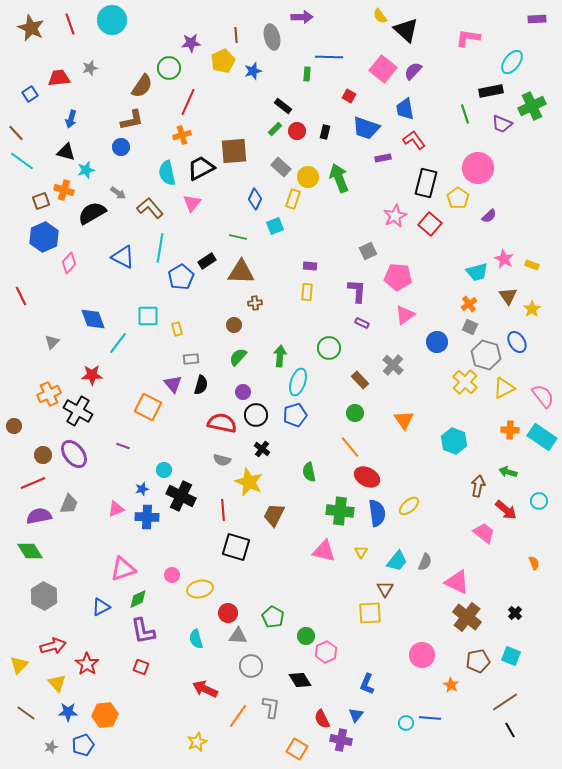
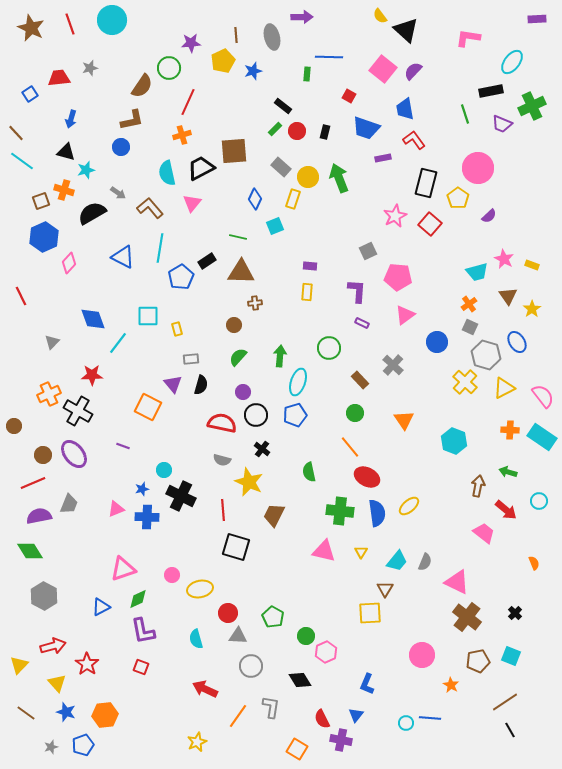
blue star at (68, 712): moved 2 px left; rotated 18 degrees clockwise
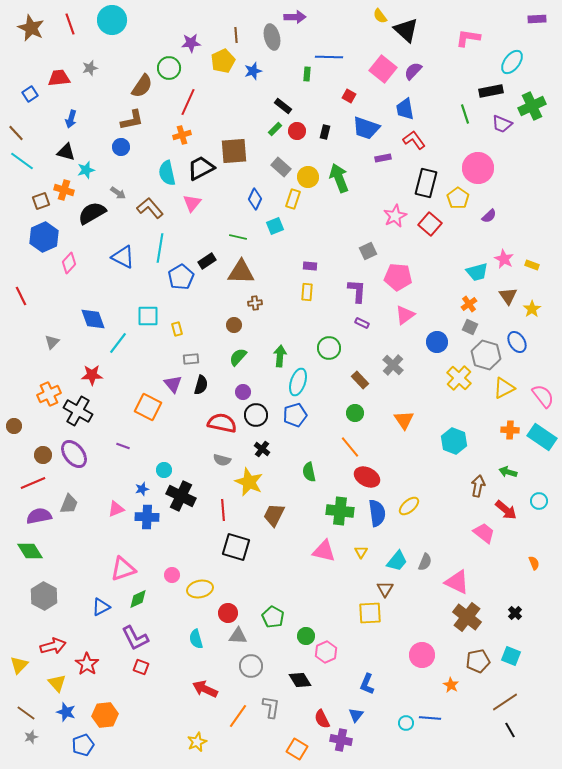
purple arrow at (302, 17): moved 7 px left
yellow cross at (465, 382): moved 6 px left, 4 px up
purple L-shape at (143, 631): moved 8 px left, 7 px down; rotated 16 degrees counterclockwise
gray star at (51, 747): moved 20 px left, 10 px up
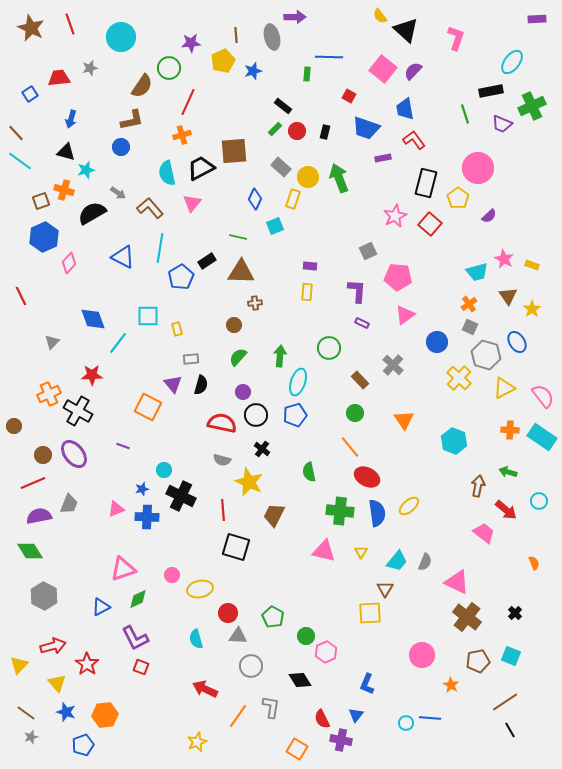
cyan circle at (112, 20): moved 9 px right, 17 px down
pink L-shape at (468, 38): moved 12 px left; rotated 100 degrees clockwise
cyan line at (22, 161): moved 2 px left
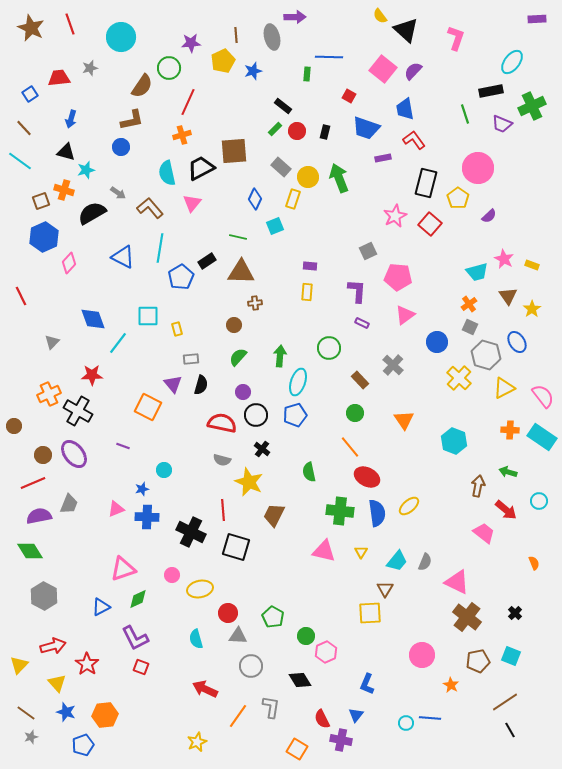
brown line at (16, 133): moved 8 px right, 5 px up
black cross at (181, 496): moved 10 px right, 36 px down
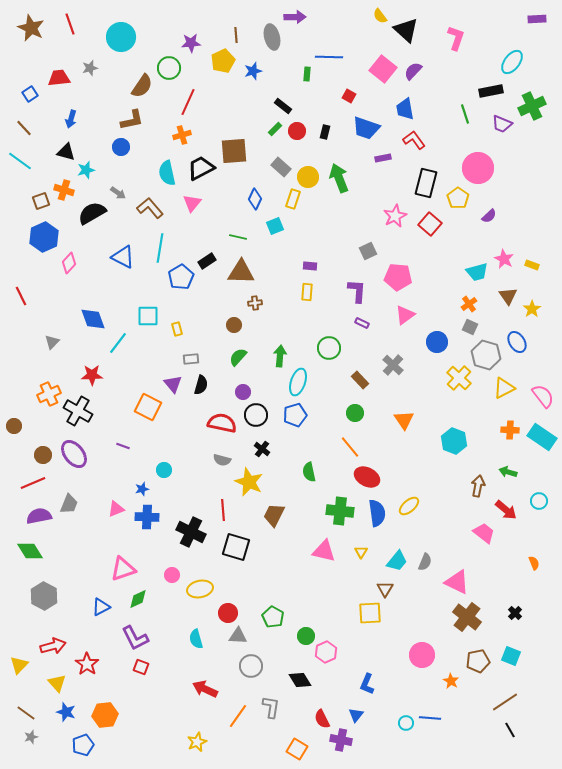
orange star at (451, 685): moved 4 px up
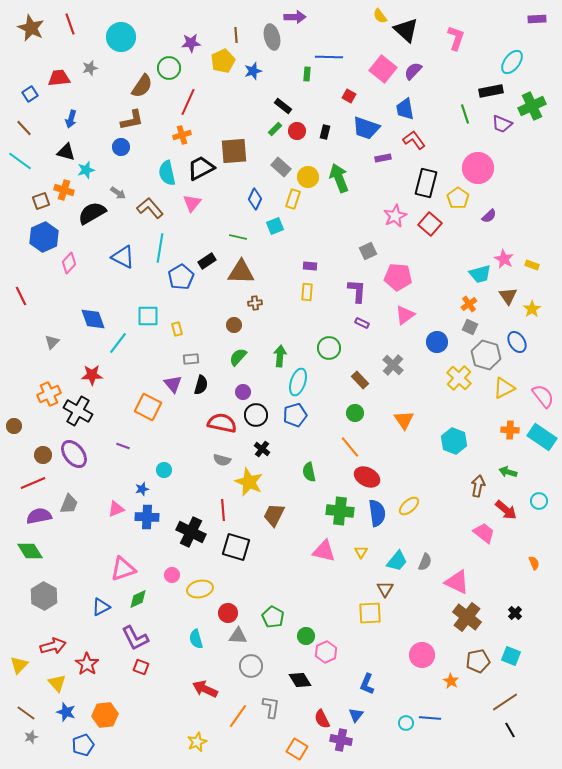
cyan trapezoid at (477, 272): moved 3 px right, 2 px down
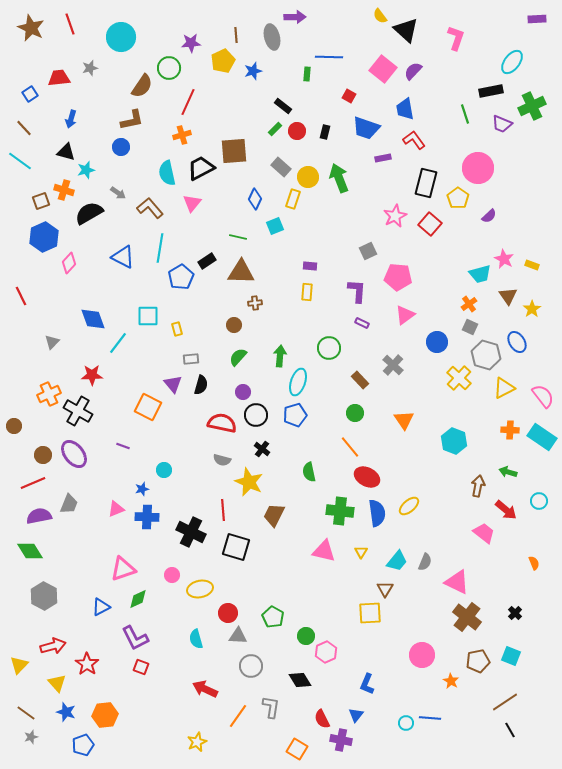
black semicircle at (92, 213): moved 3 px left
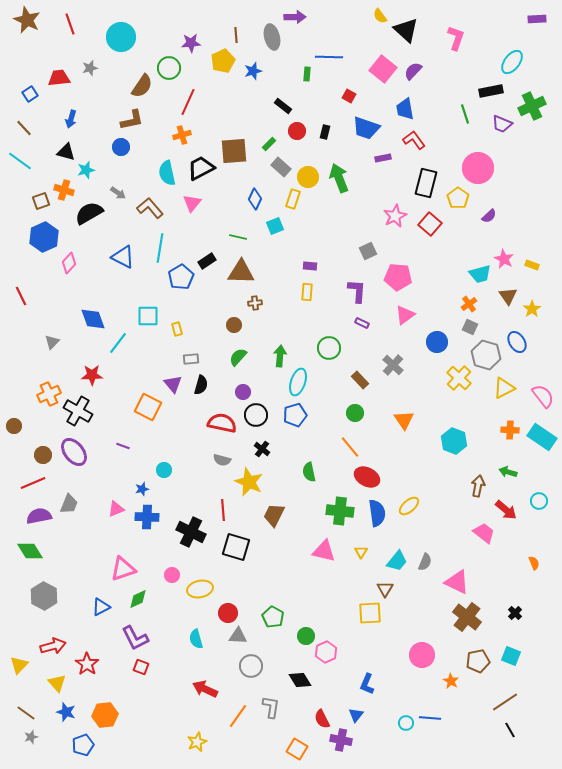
brown star at (31, 28): moved 4 px left, 8 px up
green rectangle at (275, 129): moved 6 px left, 15 px down
purple ellipse at (74, 454): moved 2 px up
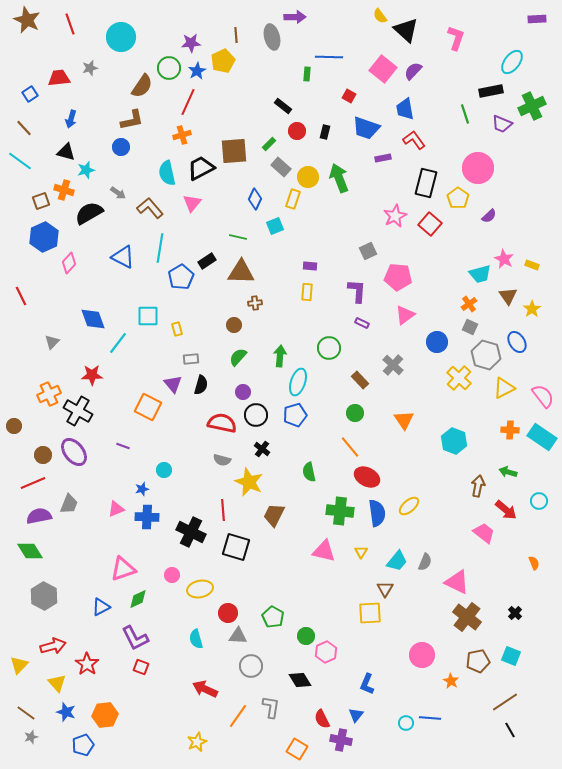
blue star at (253, 71): moved 56 px left; rotated 12 degrees counterclockwise
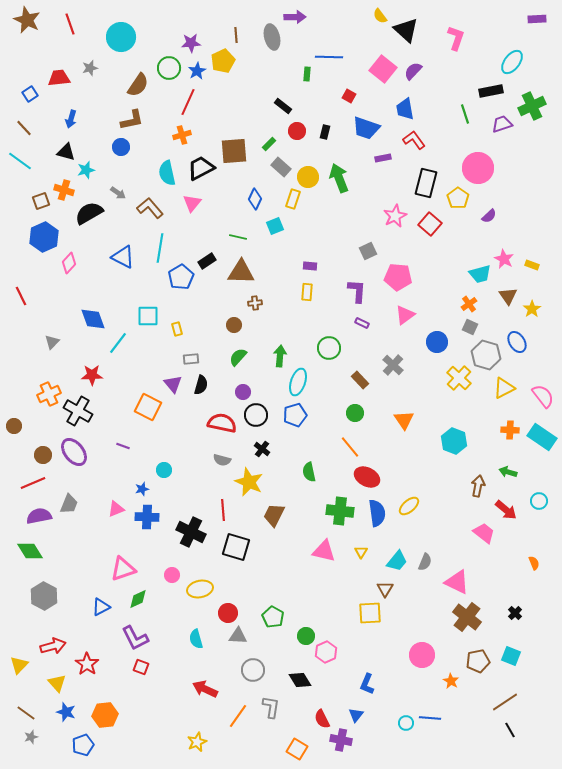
brown semicircle at (142, 86): moved 4 px left, 1 px up
purple trapezoid at (502, 124): rotated 140 degrees clockwise
gray circle at (251, 666): moved 2 px right, 4 px down
